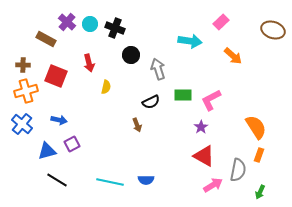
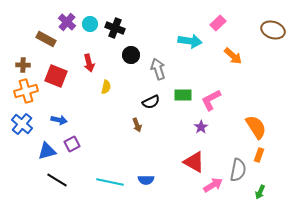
pink rectangle: moved 3 px left, 1 px down
red triangle: moved 10 px left, 6 px down
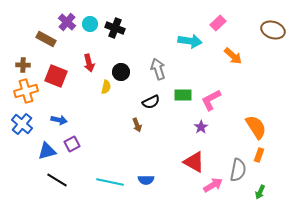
black circle: moved 10 px left, 17 px down
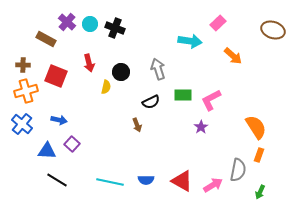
purple square: rotated 21 degrees counterclockwise
blue triangle: rotated 18 degrees clockwise
red triangle: moved 12 px left, 19 px down
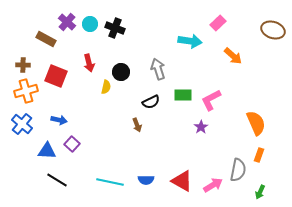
orange semicircle: moved 4 px up; rotated 10 degrees clockwise
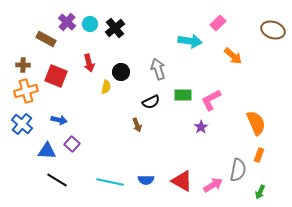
black cross: rotated 30 degrees clockwise
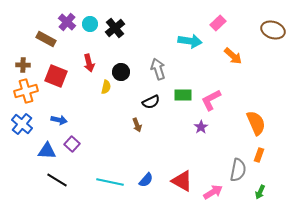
blue semicircle: rotated 49 degrees counterclockwise
pink arrow: moved 7 px down
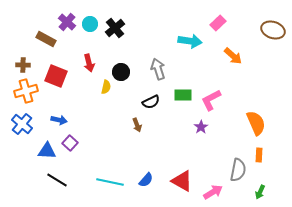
purple square: moved 2 px left, 1 px up
orange rectangle: rotated 16 degrees counterclockwise
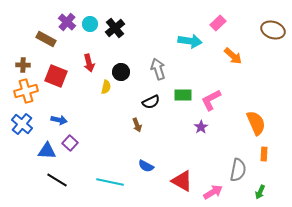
orange rectangle: moved 5 px right, 1 px up
blue semicircle: moved 14 px up; rotated 77 degrees clockwise
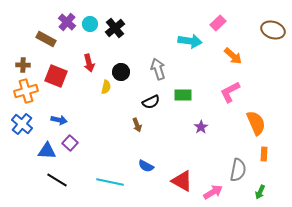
pink L-shape: moved 19 px right, 8 px up
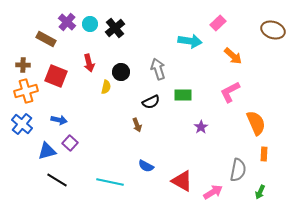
blue triangle: rotated 18 degrees counterclockwise
